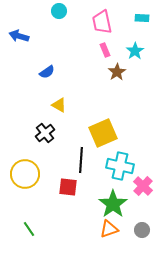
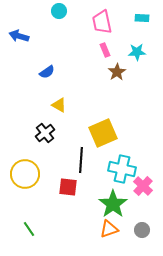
cyan star: moved 2 px right, 1 px down; rotated 30 degrees clockwise
cyan cross: moved 2 px right, 3 px down
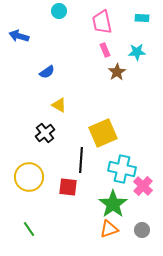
yellow circle: moved 4 px right, 3 px down
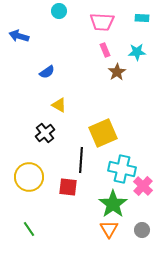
pink trapezoid: rotated 75 degrees counterclockwise
orange triangle: rotated 42 degrees counterclockwise
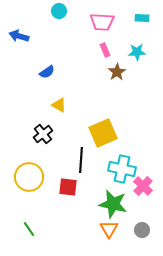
black cross: moved 2 px left, 1 px down
green star: rotated 24 degrees counterclockwise
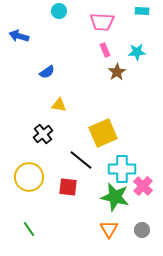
cyan rectangle: moved 7 px up
yellow triangle: rotated 21 degrees counterclockwise
black line: rotated 55 degrees counterclockwise
cyan cross: rotated 12 degrees counterclockwise
green star: moved 2 px right, 7 px up
